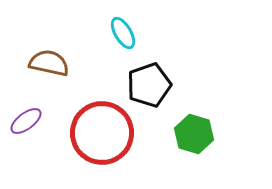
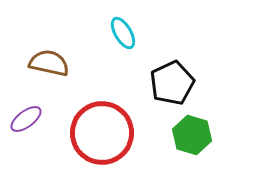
black pentagon: moved 23 px right, 2 px up; rotated 6 degrees counterclockwise
purple ellipse: moved 2 px up
green hexagon: moved 2 px left, 1 px down
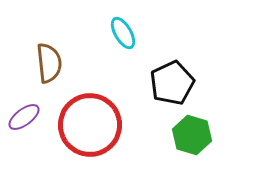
brown semicircle: rotated 72 degrees clockwise
purple ellipse: moved 2 px left, 2 px up
red circle: moved 12 px left, 8 px up
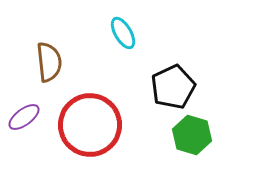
brown semicircle: moved 1 px up
black pentagon: moved 1 px right, 4 px down
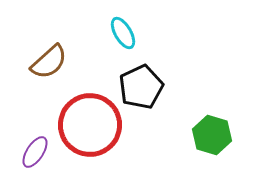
brown semicircle: rotated 54 degrees clockwise
black pentagon: moved 32 px left
purple ellipse: moved 11 px right, 35 px down; rotated 20 degrees counterclockwise
green hexagon: moved 20 px right
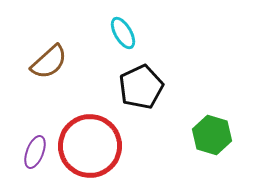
red circle: moved 21 px down
purple ellipse: rotated 12 degrees counterclockwise
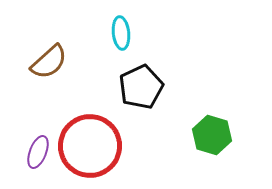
cyan ellipse: moved 2 px left; rotated 24 degrees clockwise
purple ellipse: moved 3 px right
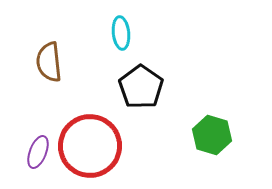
brown semicircle: rotated 126 degrees clockwise
black pentagon: rotated 12 degrees counterclockwise
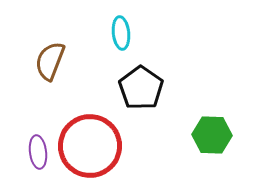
brown semicircle: moved 1 px right, 1 px up; rotated 27 degrees clockwise
black pentagon: moved 1 px down
green hexagon: rotated 15 degrees counterclockwise
purple ellipse: rotated 28 degrees counterclockwise
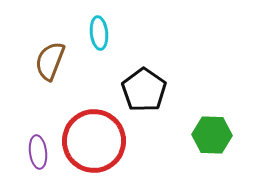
cyan ellipse: moved 22 px left
black pentagon: moved 3 px right, 2 px down
red circle: moved 4 px right, 5 px up
